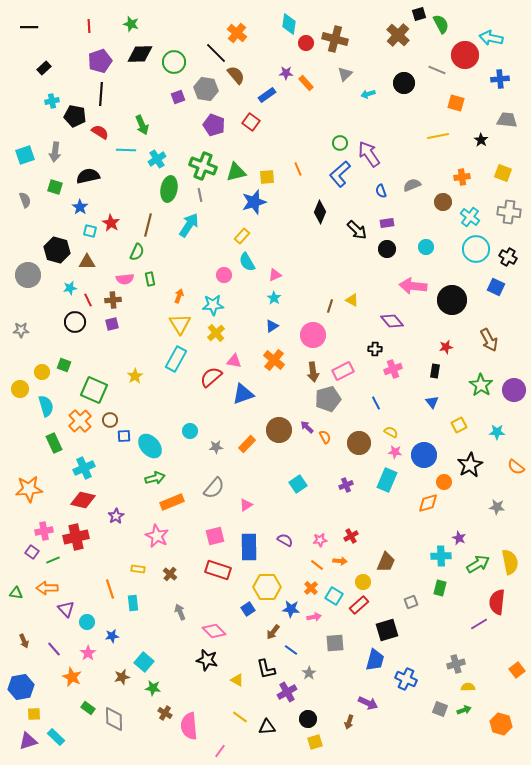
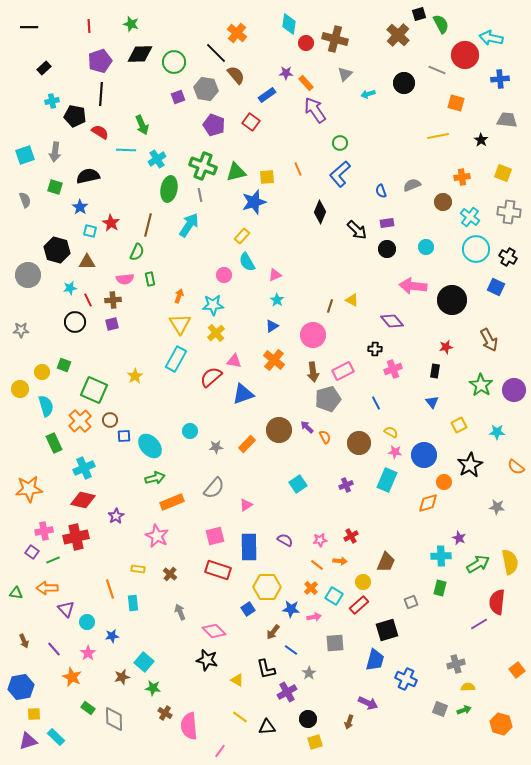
purple arrow at (369, 154): moved 54 px left, 44 px up
cyan star at (274, 298): moved 3 px right, 2 px down
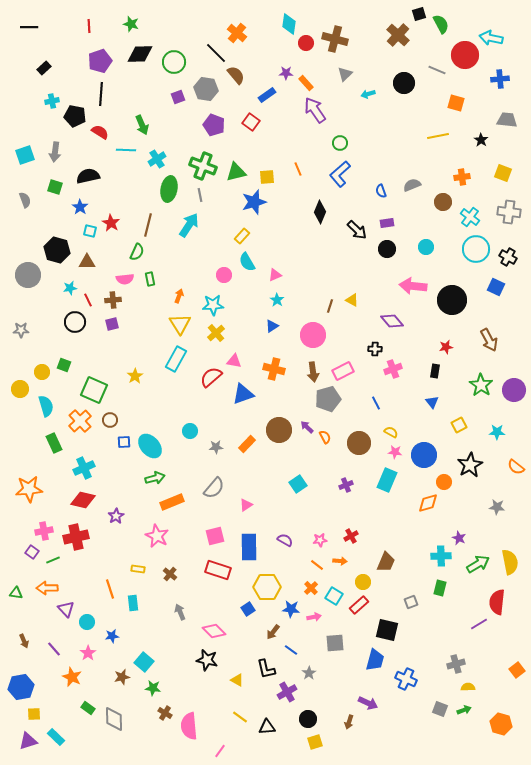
orange cross at (274, 360): moved 9 px down; rotated 25 degrees counterclockwise
blue square at (124, 436): moved 6 px down
black square at (387, 630): rotated 30 degrees clockwise
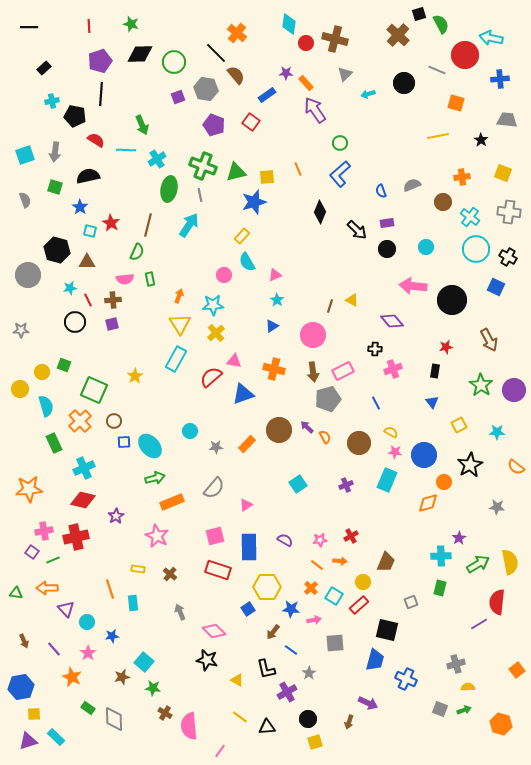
red semicircle at (100, 132): moved 4 px left, 8 px down
brown circle at (110, 420): moved 4 px right, 1 px down
purple star at (459, 538): rotated 16 degrees clockwise
pink arrow at (314, 617): moved 3 px down
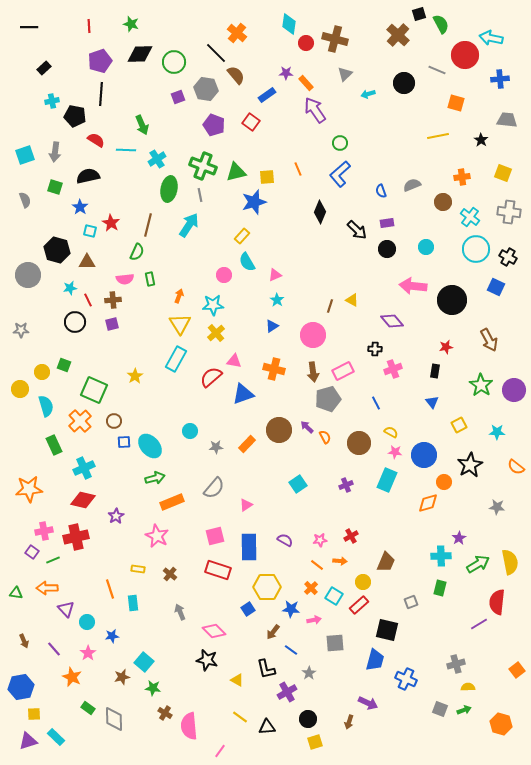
green rectangle at (54, 443): moved 2 px down
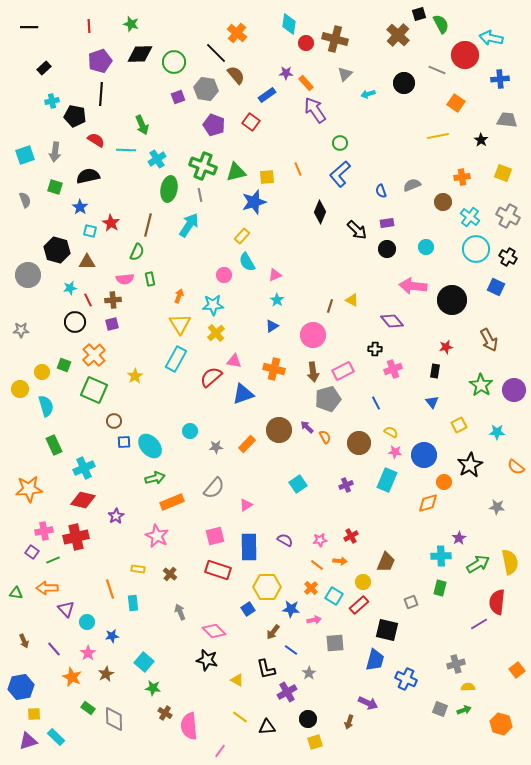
orange square at (456, 103): rotated 18 degrees clockwise
gray cross at (509, 212): moved 1 px left, 4 px down; rotated 20 degrees clockwise
orange cross at (80, 421): moved 14 px right, 66 px up
brown star at (122, 677): moved 16 px left, 3 px up; rotated 14 degrees counterclockwise
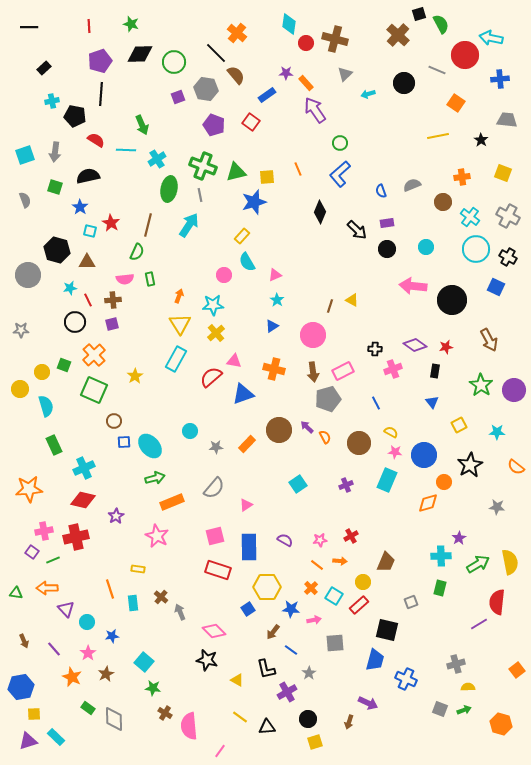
purple diamond at (392, 321): moved 23 px right, 24 px down; rotated 15 degrees counterclockwise
brown cross at (170, 574): moved 9 px left, 23 px down
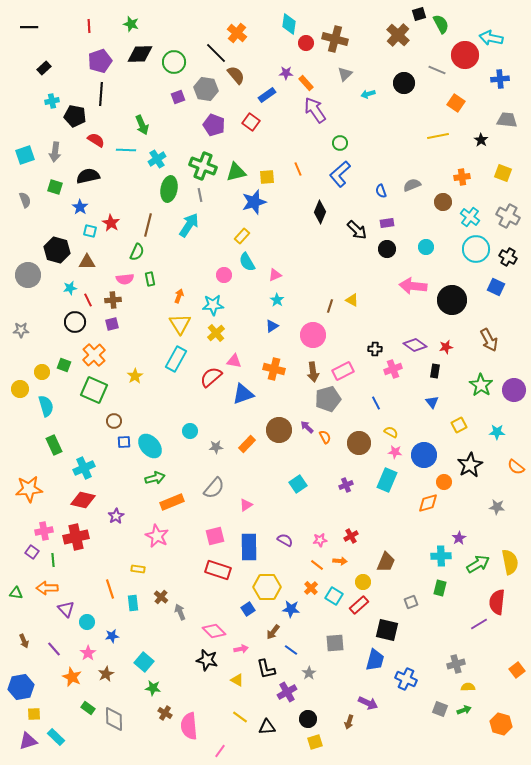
green line at (53, 560): rotated 72 degrees counterclockwise
pink arrow at (314, 620): moved 73 px left, 29 px down
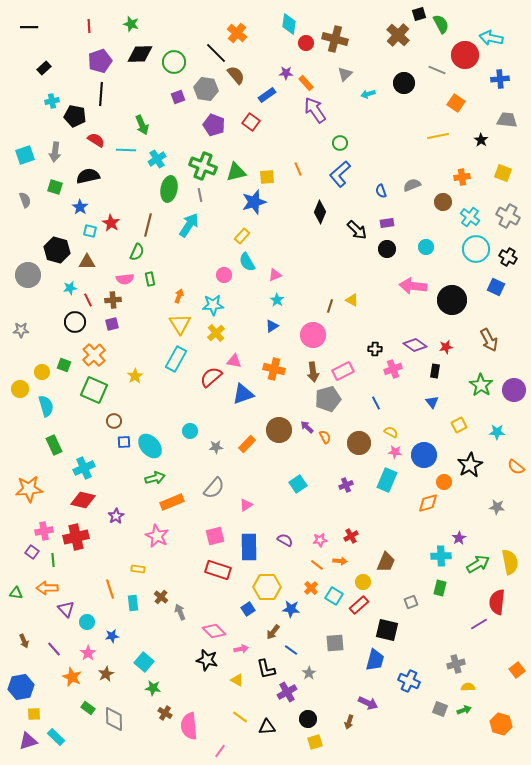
blue cross at (406, 679): moved 3 px right, 2 px down
